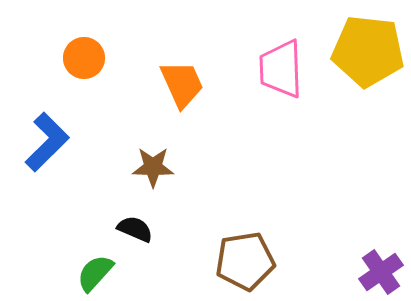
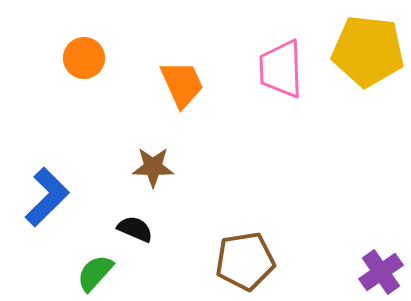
blue L-shape: moved 55 px down
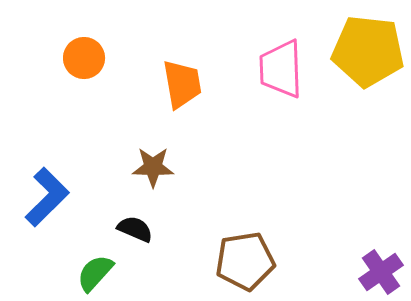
orange trapezoid: rotated 14 degrees clockwise
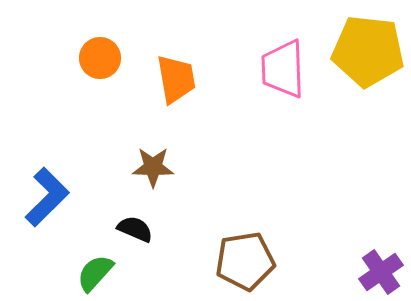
orange circle: moved 16 px right
pink trapezoid: moved 2 px right
orange trapezoid: moved 6 px left, 5 px up
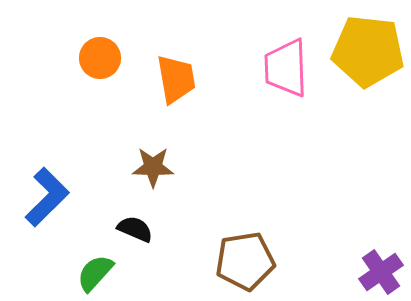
pink trapezoid: moved 3 px right, 1 px up
